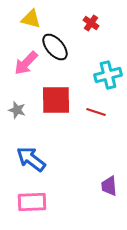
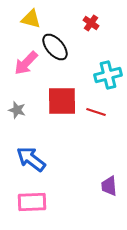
red square: moved 6 px right, 1 px down
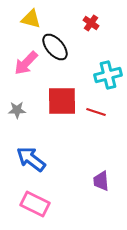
gray star: rotated 18 degrees counterclockwise
purple trapezoid: moved 8 px left, 5 px up
pink rectangle: moved 3 px right, 2 px down; rotated 28 degrees clockwise
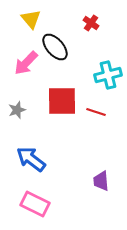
yellow triangle: rotated 35 degrees clockwise
gray star: rotated 18 degrees counterclockwise
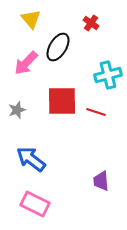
black ellipse: moved 3 px right; rotated 72 degrees clockwise
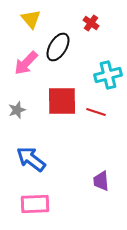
pink rectangle: rotated 28 degrees counterclockwise
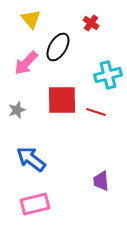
red square: moved 1 px up
pink rectangle: rotated 12 degrees counterclockwise
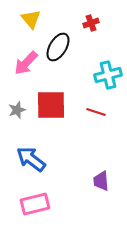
red cross: rotated 35 degrees clockwise
red square: moved 11 px left, 5 px down
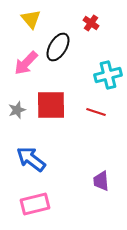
red cross: rotated 35 degrees counterclockwise
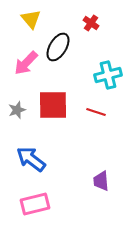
red square: moved 2 px right
